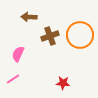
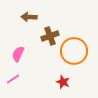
orange circle: moved 6 px left, 16 px down
red star: moved 1 px up; rotated 16 degrees clockwise
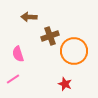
pink semicircle: rotated 42 degrees counterclockwise
red star: moved 2 px right, 2 px down
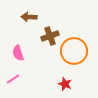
pink semicircle: moved 1 px up
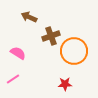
brown arrow: rotated 21 degrees clockwise
brown cross: moved 1 px right
pink semicircle: rotated 140 degrees clockwise
red star: rotated 24 degrees counterclockwise
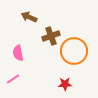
pink semicircle: rotated 133 degrees counterclockwise
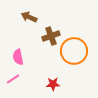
pink semicircle: moved 4 px down
red star: moved 12 px left
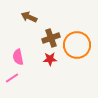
brown cross: moved 2 px down
orange circle: moved 3 px right, 6 px up
pink line: moved 1 px left, 1 px up
red star: moved 3 px left, 25 px up
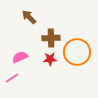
brown arrow: rotated 21 degrees clockwise
brown cross: rotated 18 degrees clockwise
orange circle: moved 7 px down
pink semicircle: moved 2 px right; rotated 77 degrees clockwise
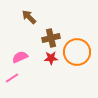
brown cross: rotated 12 degrees counterclockwise
red star: moved 1 px right, 1 px up
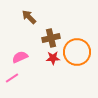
red star: moved 2 px right
